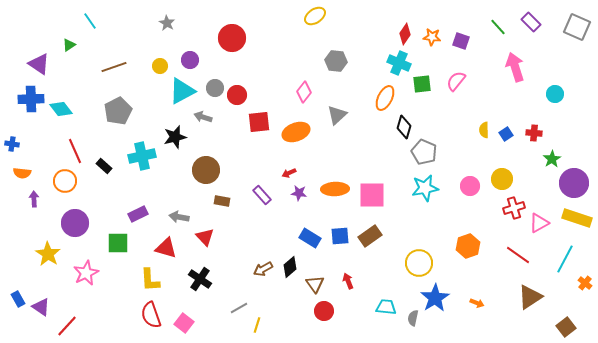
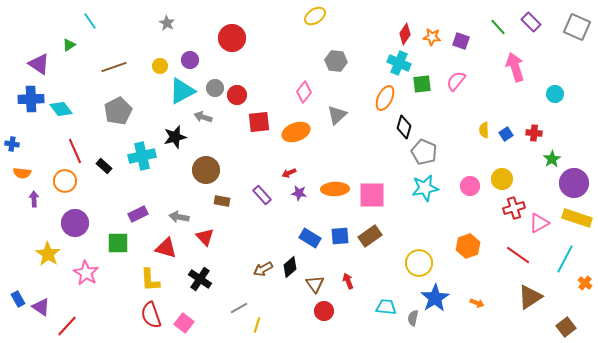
pink star at (86, 273): rotated 15 degrees counterclockwise
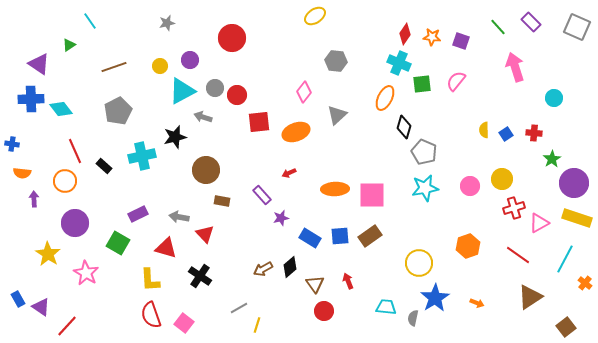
gray star at (167, 23): rotated 28 degrees clockwise
cyan circle at (555, 94): moved 1 px left, 4 px down
purple star at (299, 193): moved 18 px left, 25 px down; rotated 21 degrees counterclockwise
red triangle at (205, 237): moved 3 px up
green square at (118, 243): rotated 30 degrees clockwise
black cross at (200, 279): moved 3 px up
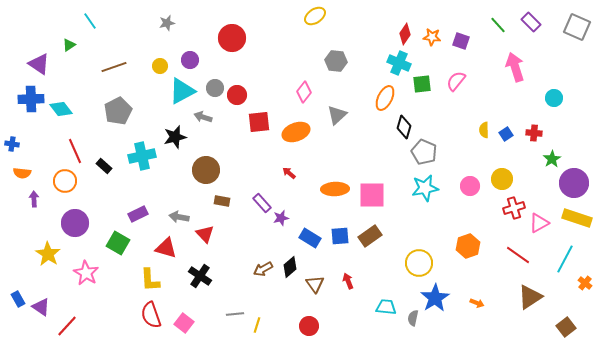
green line at (498, 27): moved 2 px up
red arrow at (289, 173): rotated 64 degrees clockwise
purple rectangle at (262, 195): moved 8 px down
gray line at (239, 308): moved 4 px left, 6 px down; rotated 24 degrees clockwise
red circle at (324, 311): moved 15 px left, 15 px down
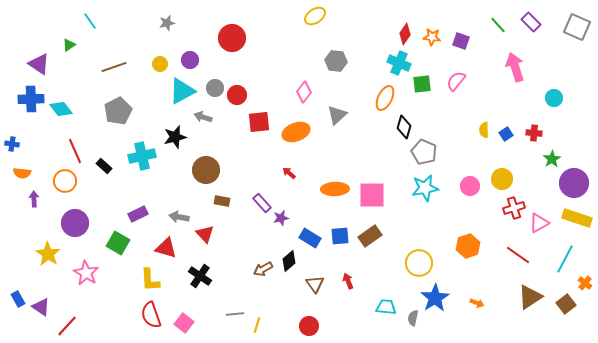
yellow circle at (160, 66): moved 2 px up
black diamond at (290, 267): moved 1 px left, 6 px up
brown square at (566, 327): moved 23 px up
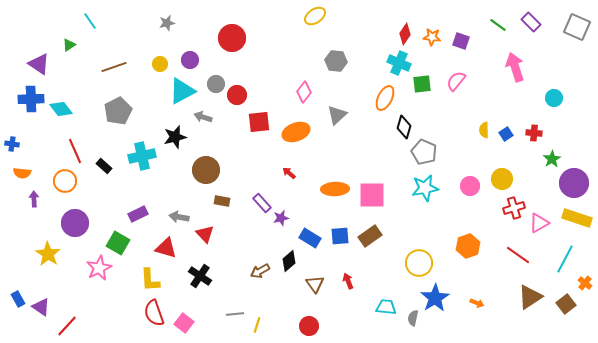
green line at (498, 25): rotated 12 degrees counterclockwise
gray circle at (215, 88): moved 1 px right, 4 px up
brown arrow at (263, 269): moved 3 px left, 2 px down
pink star at (86, 273): moved 13 px right, 5 px up; rotated 15 degrees clockwise
red semicircle at (151, 315): moved 3 px right, 2 px up
